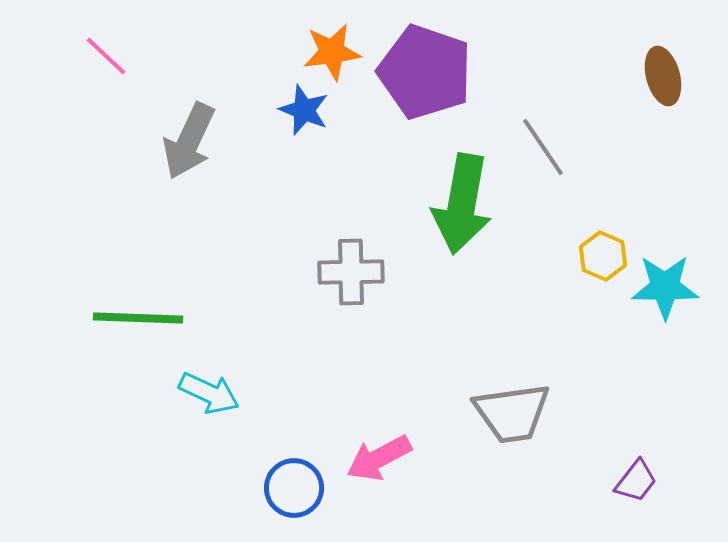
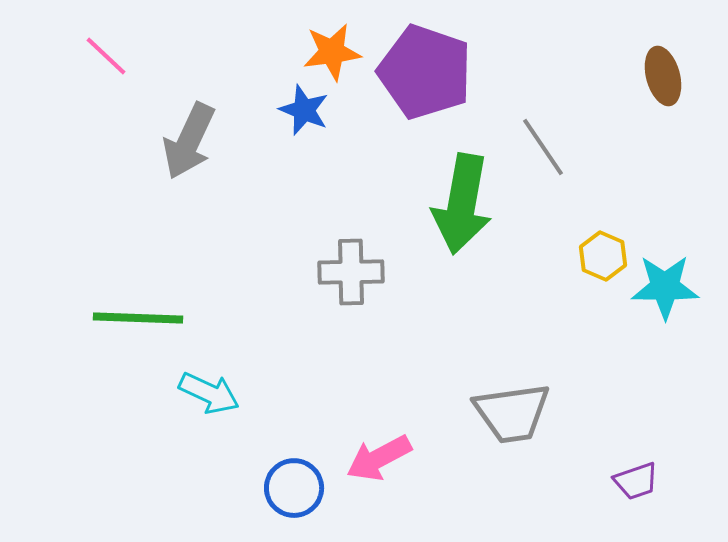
purple trapezoid: rotated 33 degrees clockwise
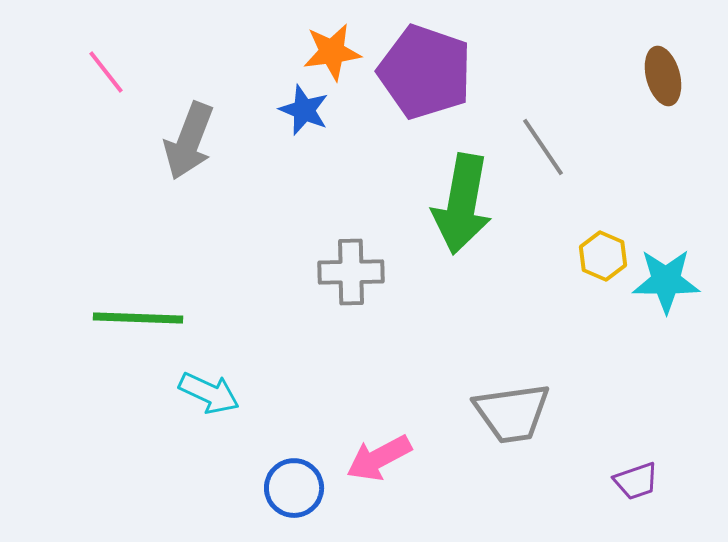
pink line: moved 16 px down; rotated 9 degrees clockwise
gray arrow: rotated 4 degrees counterclockwise
cyan star: moved 1 px right, 6 px up
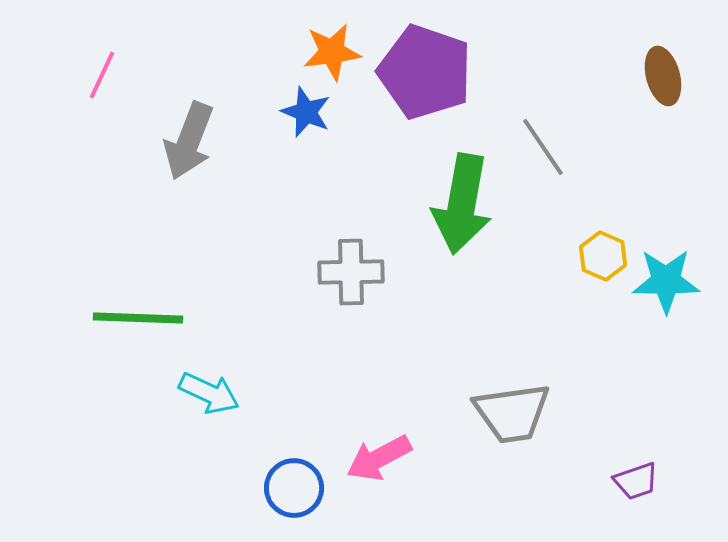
pink line: moved 4 px left, 3 px down; rotated 63 degrees clockwise
blue star: moved 2 px right, 2 px down
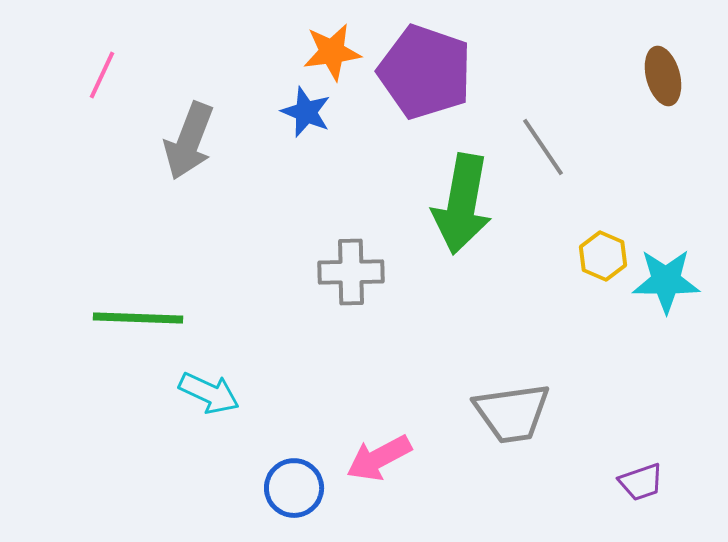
purple trapezoid: moved 5 px right, 1 px down
